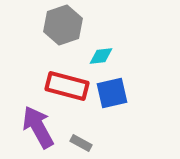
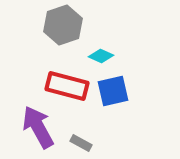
cyan diamond: rotated 30 degrees clockwise
blue square: moved 1 px right, 2 px up
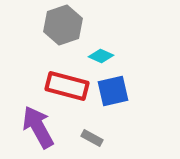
gray rectangle: moved 11 px right, 5 px up
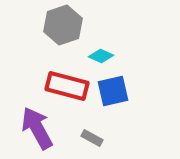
purple arrow: moved 1 px left, 1 px down
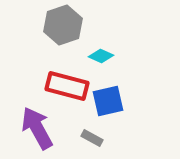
blue square: moved 5 px left, 10 px down
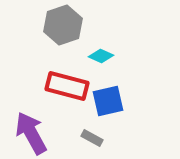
purple arrow: moved 6 px left, 5 px down
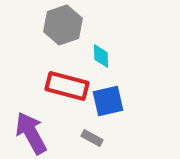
cyan diamond: rotated 65 degrees clockwise
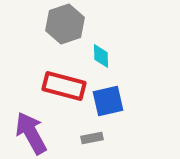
gray hexagon: moved 2 px right, 1 px up
red rectangle: moved 3 px left
gray rectangle: rotated 40 degrees counterclockwise
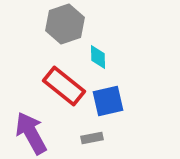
cyan diamond: moved 3 px left, 1 px down
red rectangle: rotated 24 degrees clockwise
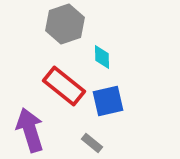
cyan diamond: moved 4 px right
purple arrow: moved 1 px left, 3 px up; rotated 12 degrees clockwise
gray rectangle: moved 5 px down; rotated 50 degrees clockwise
